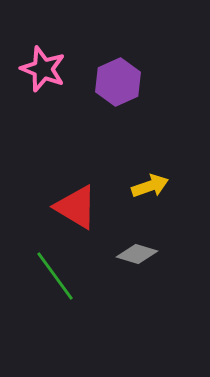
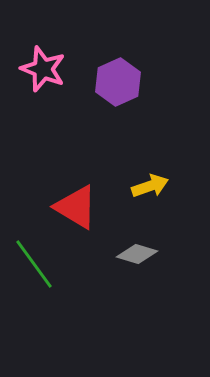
green line: moved 21 px left, 12 px up
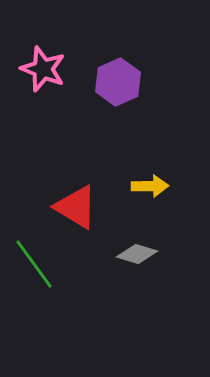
yellow arrow: rotated 18 degrees clockwise
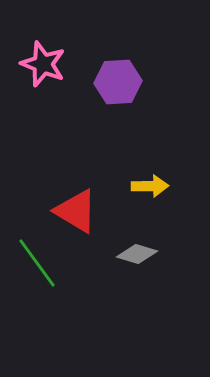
pink star: moved 5 px up
purple hexagon: rotated 21 degrees clockwise
red triangle: moved 4 px down
green line: moved 3 px right, 1 px up
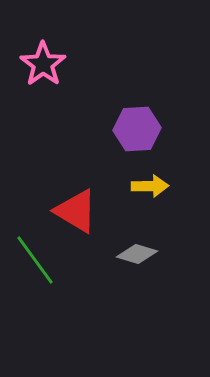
pink star: rotated 15 degrees clockwise
purple hexagon: moved 19 px right, 47 px down
green line: moved 2 px left, 3 px up
